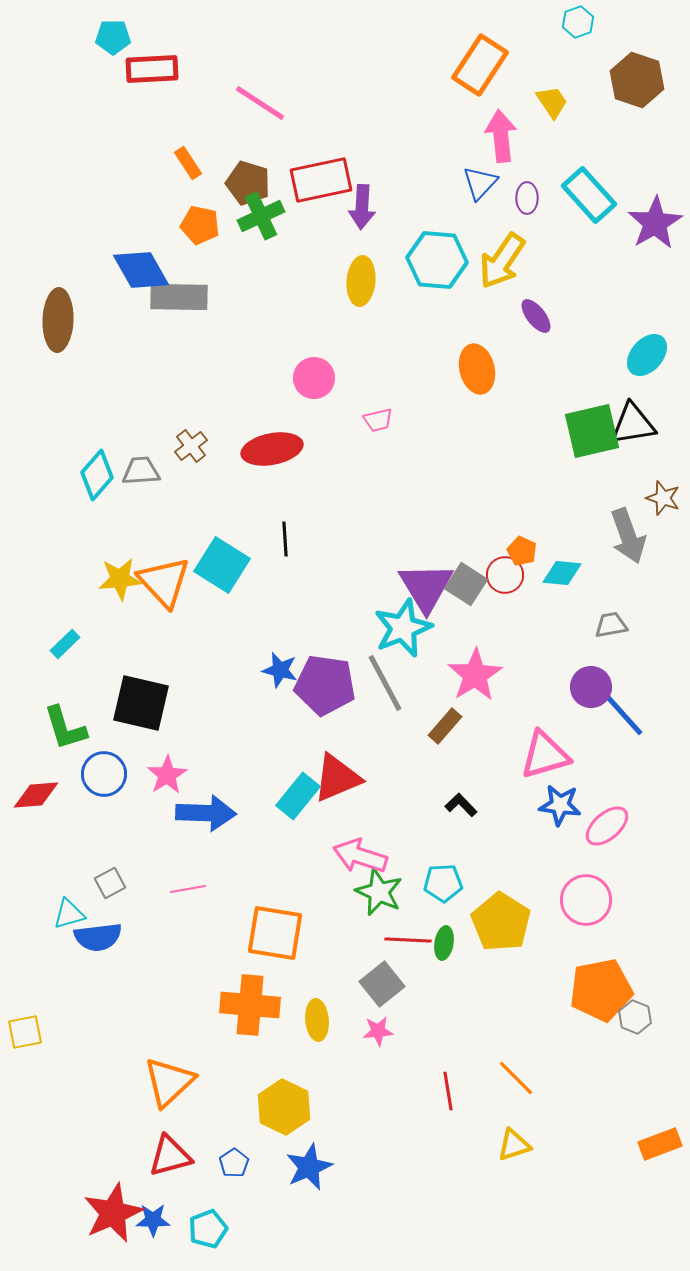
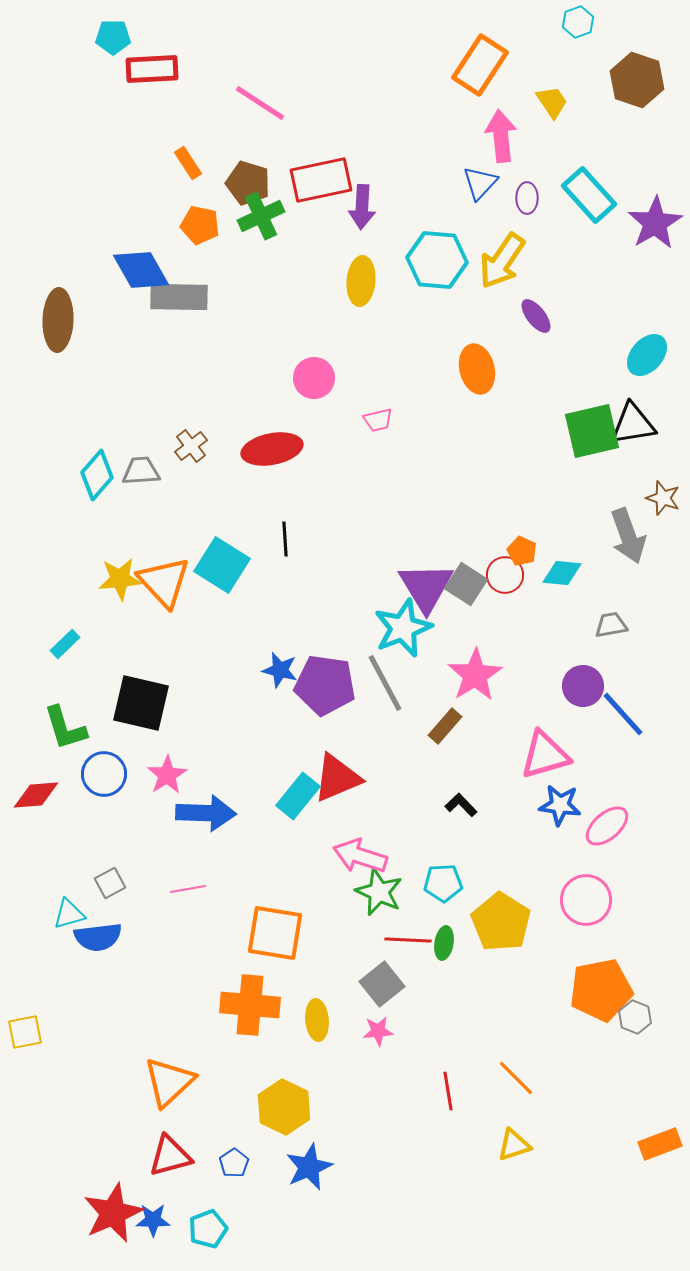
purple circle at (591, 687): moved 8 px left, 1 px up
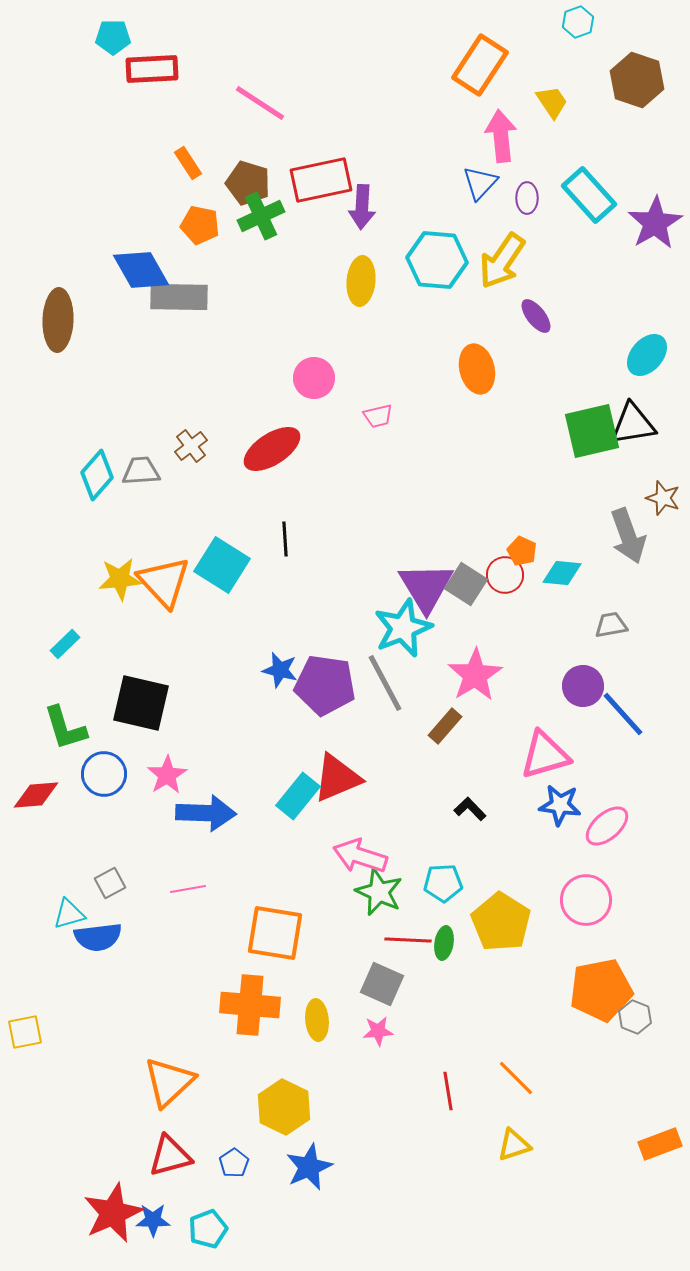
pink trapezoid at (378, 420): moved 4 px up
red ellipse at (272, 449): rotated 22 degrees counterclockwise
black L-shape at (461, 805): moved 9 px right, 4 px down
gray square at (382, 984): rotated 27 degrees counterclockwise
